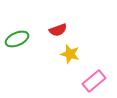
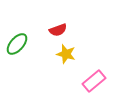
green ellipse: moved 5 px down; rotated 25 degrees counterclockwise
yellow star: moved 4 px left
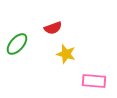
red semicircle: moved 5 px left, 2 px up
pink rectangle: rotated 45 degrees clockwise
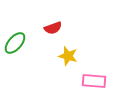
green ellipse: moved 2 px left, 1 px up
yellow star: moved 2 px right, 2 px down
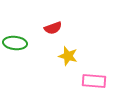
green ellipse: rotated 55 degrees clockwise
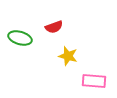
red semicircle: moved 1 px right, 1 px up
green ellipse: moved 5 px right, 5 px up; rotated 10 degrees clockwise
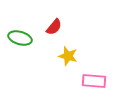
red semicircle: rotated 30 degrees counterclockwise
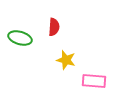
red semicircle: rotated 36 degrees counterclockwise
yellow star: moved 2 px left, 4 px down
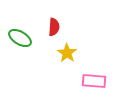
green ellipse: rotated 15 degrees clockwise
yellow star: moved 1 px right, 7 px up; rotated 18 degrees clockwise
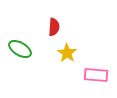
green ellipse: moved 11 px down
pink rectangle: moved 2 px right, 6 px up
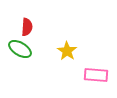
red semicircle: moved 27 px left
yellow star: moved 2 px up
